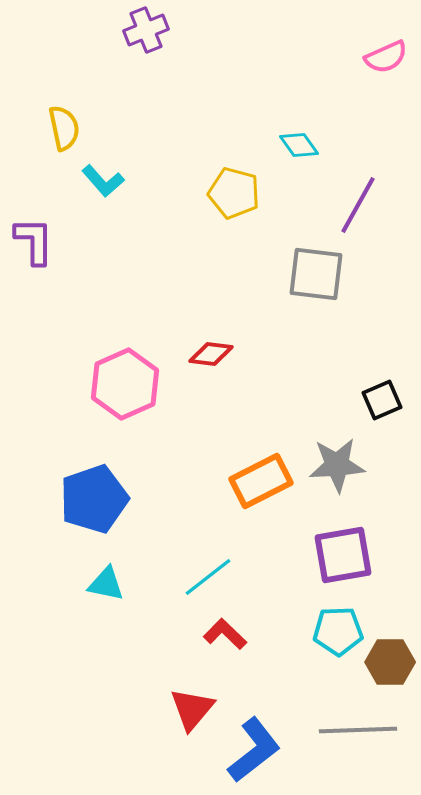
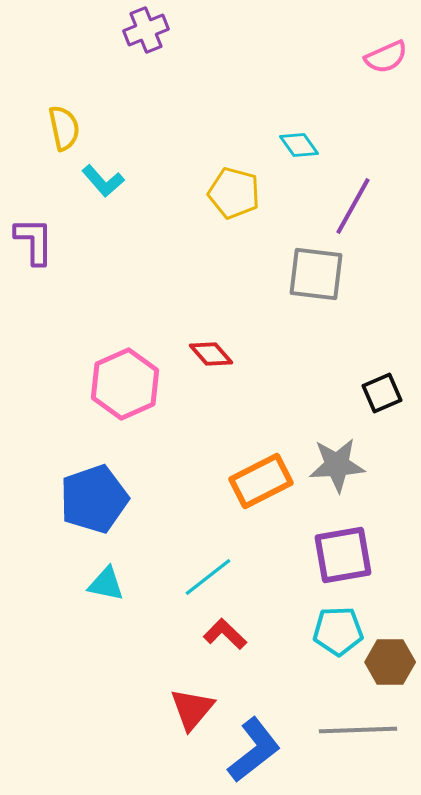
purple line: moved 5 px left, 1 px down
red diamond: rotated 42 degrees clockwise
black square: moved 7 px up
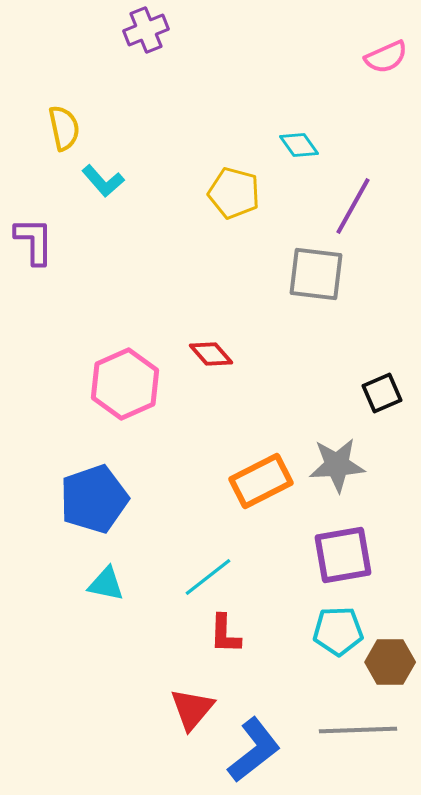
red L-shape: rotated 132 degrees counterclockwise
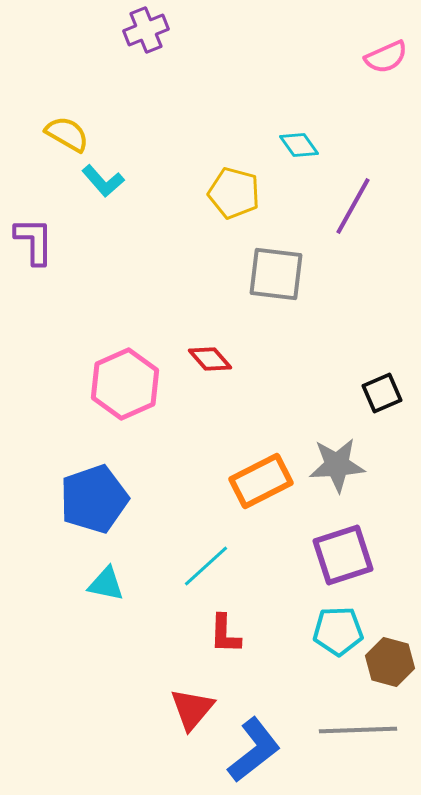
yellow semicircle: moved 3 px right, 6 px down; rotated 48 degrees counterclockwise
gray square: moved 40 px left
red diamond: moved 1 px left, 5 px down
purple square: rotated 8 degrees counterclockwise
cyan line: moved 2 px left, 11 px up; rotated 4 degrees counterclockwise
brown hexagon: rotated 15 degrees clockwise
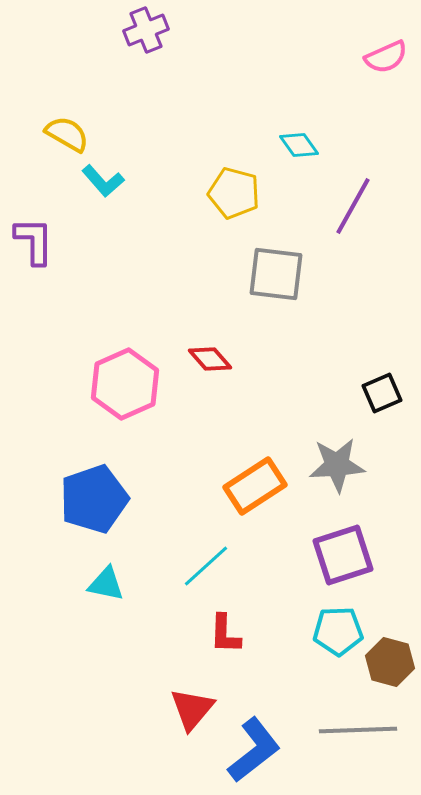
orange rectangle: moved 6 px left, 5 px down; rotated 6 degrees counterclockwise
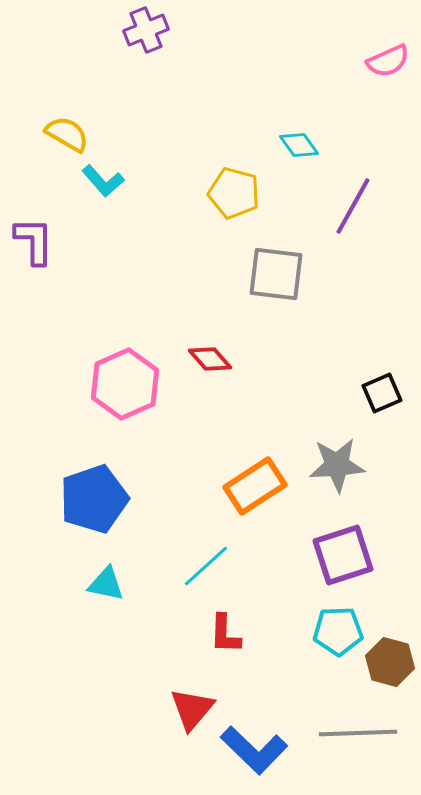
pink semicircle: moved 2 px right, 4 px down
gray line: moved 3 px down
blue L-shape: rotated 82 degrees clockwise
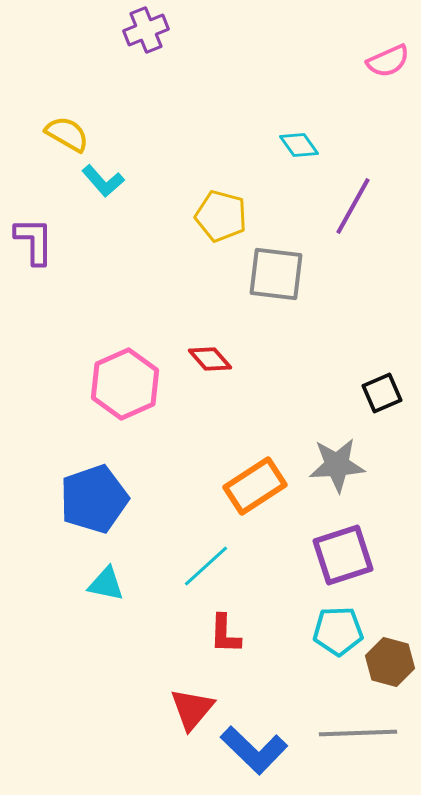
yellow pentagon: moved 13 px left, 23 px down
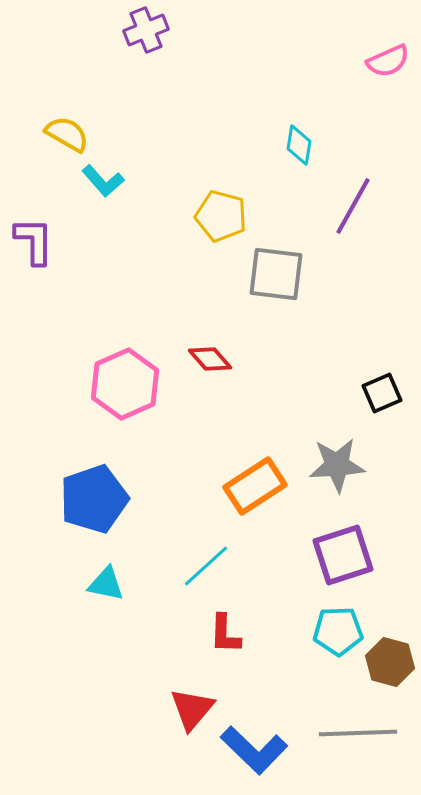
cyan diamond: rotated 45 degrees clockwise
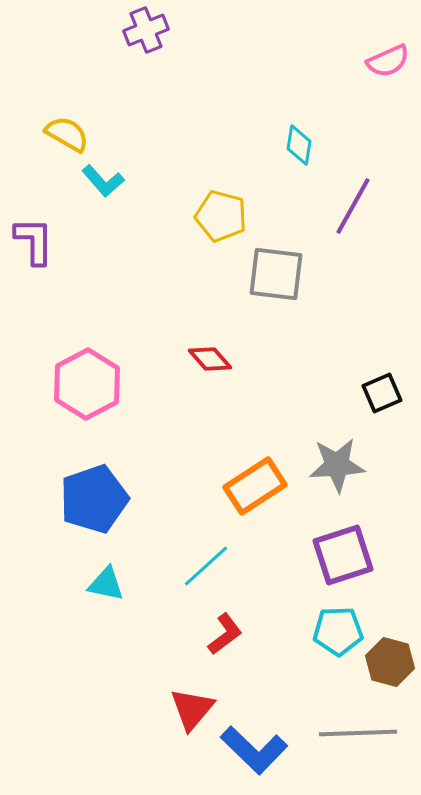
pink hexagon: moved 38 px left; rotated 4 degrees counterclockwise
red L-shape: rotated 129 degrees counterclockwise
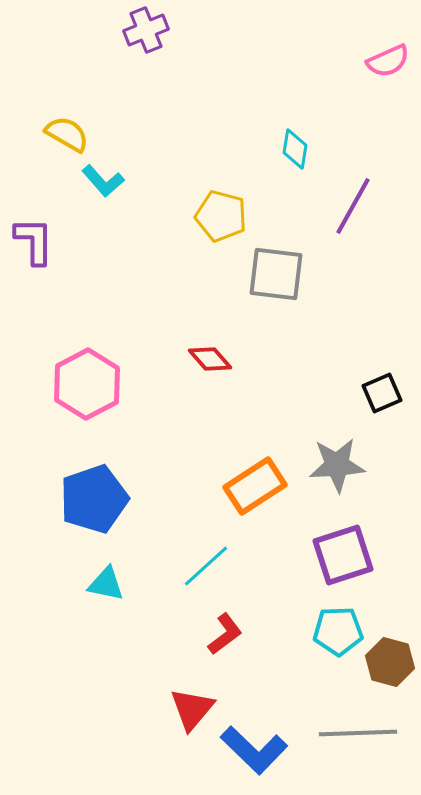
cyan diamond: moved 4 px left, 4 px down
